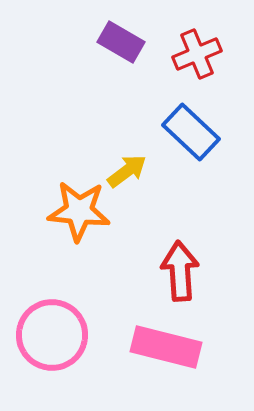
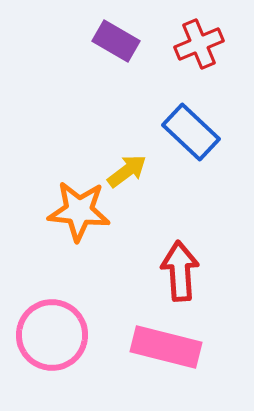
purple rectangle: moved 5 px left, 1 px up
red cross: moved 2 px right, 10 px up
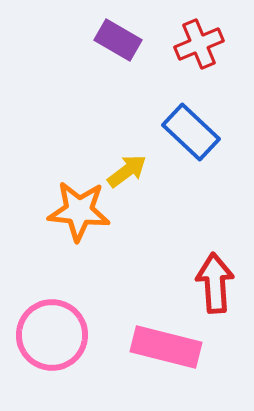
purple rectangle: moved 2 px right, 1 px up
red arrow: moved 35 px right, 12 px down
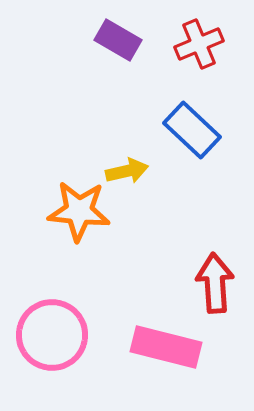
blue rectangle: moved 1 px right, 2 px up
yellow arrow: rotated 24 degrees clockwise
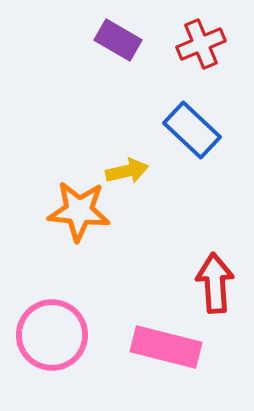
red cross: moved 2 px right
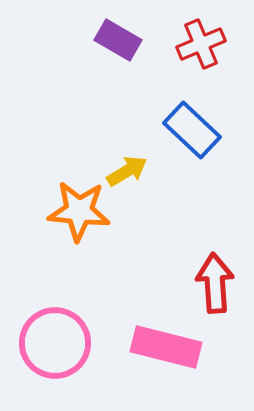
yellow arrow: rotated 18 degrees counterclockwise
pink circle: moved 3 px right, 8 px down
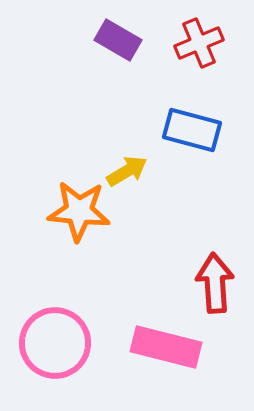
red cross: moved 2 px left, 1 px up
blue rectangle: rotated 28 degrees counterclockwise
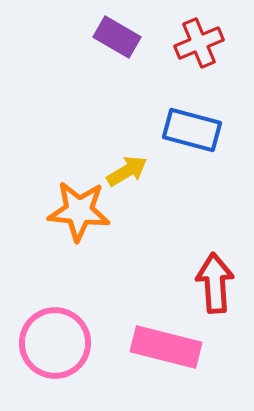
purple rectangle: moved 1 px left, 3 px up
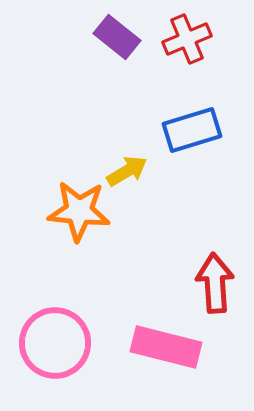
purple rectangle: rotated 9 degrees clockwise
red cross: moved 12 px left, 4 px up
blue rectangle: rotated 32 degrees counterclockwise
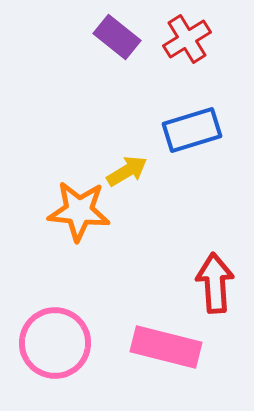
red cross: rotated 9 degrees counterclockwise
